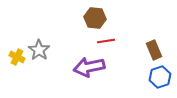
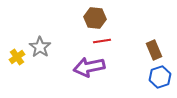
red line: moved 4 px left
gray star: moved 1 px right, 3 px up
yellow cross: rotated 28 degrees clockwise
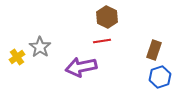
brown hexagon: moved 12 px right, 1 px up; rotated 20 degrees clockwise
brown rectangle: rotated 42 degrees clockwise
purple arrow: moved 8 px left
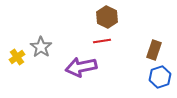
gray star: moved 1 px right
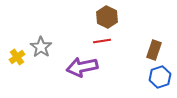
purple arrow: moved 1 px right
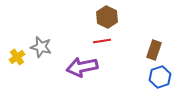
gray star: rotated 20 degrees counterclockwise
